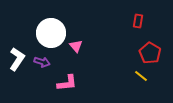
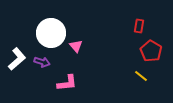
red rectangle: moved 1 px right, 5 px down
red pentagon: moved 1 px right, 2 px up
white L-shape: rotated 15 degrees clockwise
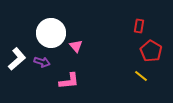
pink L-shape: moved 2 px right, 2 px up
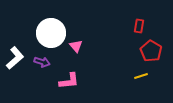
white L-shape: moved 2 px left, 1 px up
yellow line: rotated 56 degrees counterclockwise
